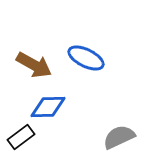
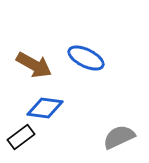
blue diamond: moved 3 px left, 1 px down; rotated 9 degrees clockwise
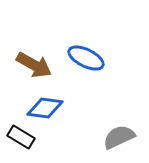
black rectangle: rotated 68 degrees clockwise
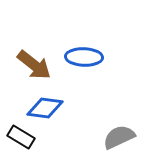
blue ellipse: moved 2 px left, 1 px up; rotated 24 degrees counterclockwise
brown arrow: rotated 9 degrees clockwise
